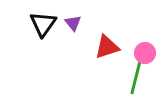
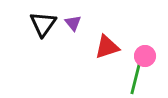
pink circle: moved 3 px down
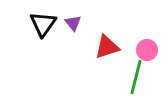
pink circle: moved 2 px right, 6 px up
